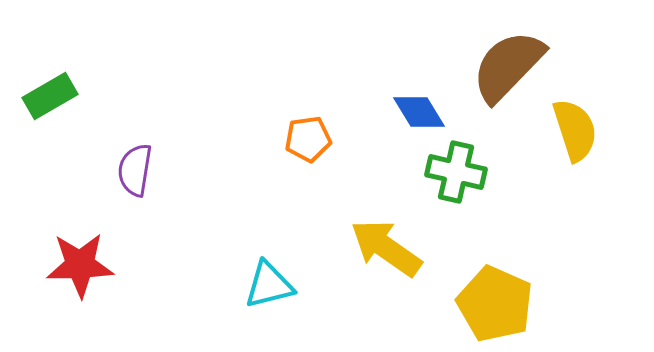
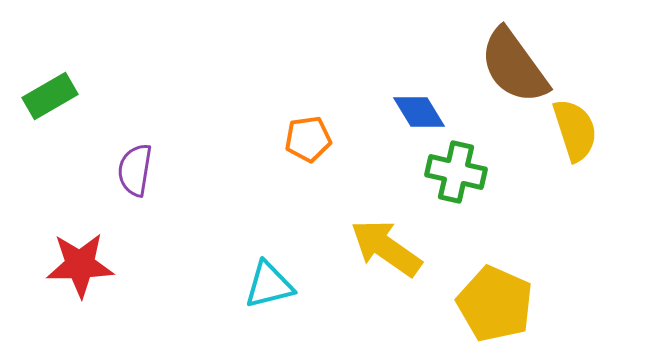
brown semicircle: moved 6 px right; rotated 80 degrees counterclockwise
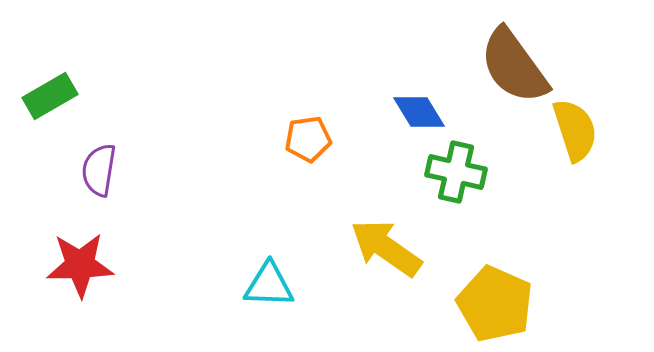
purple semicircle: moved 36 px left
cyan triangle: rotated 16 degrees clockwise
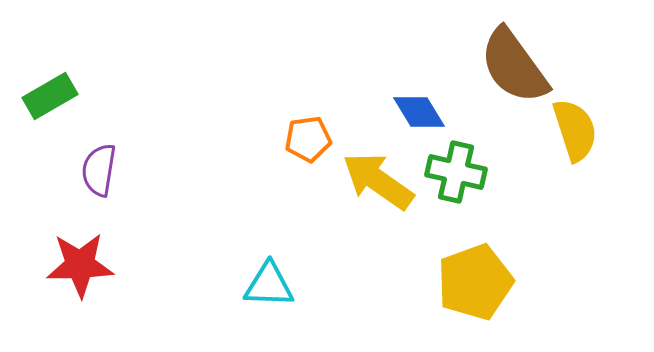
yellow arrow: moved 8 px left, 67 px up
yellow pentagon: moved 20 px left, 22 px up; rotated 28 degrees clockwise
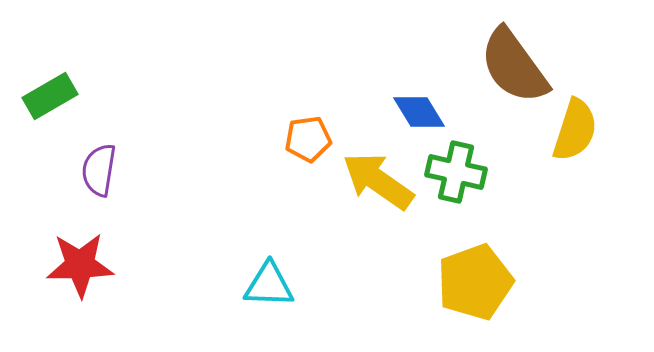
yellow semicircle: rotated 36 degrees clockwise
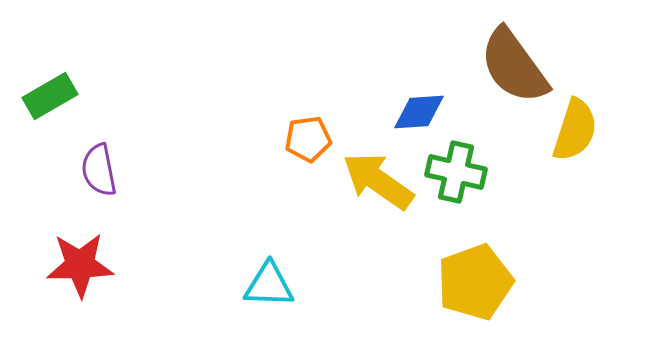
blue diamond: rotated 62 degrees counterclockwise
purple semicircle: rotated 20 degrees counterclockwise
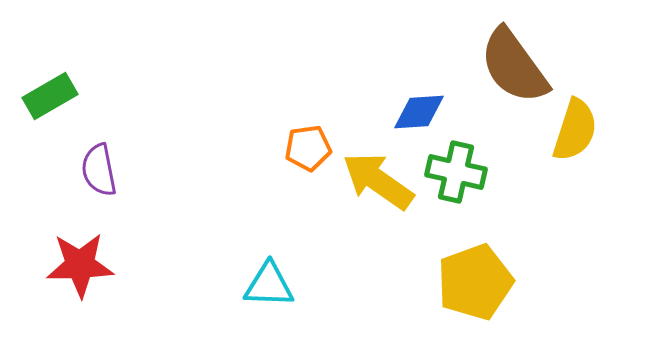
orange pentagon: moved 9 px down
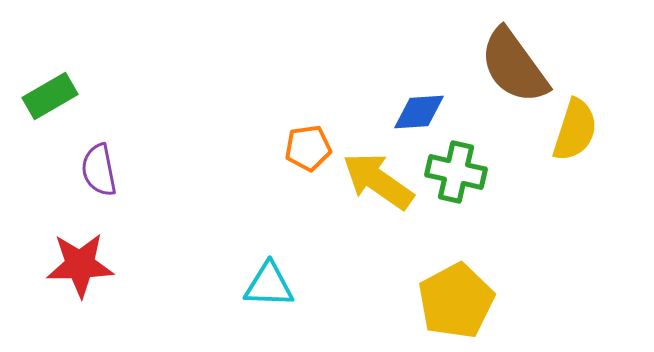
yellow pentagon: moved 19 px left, 19 px down; rotated 8 degrees counterclockwise
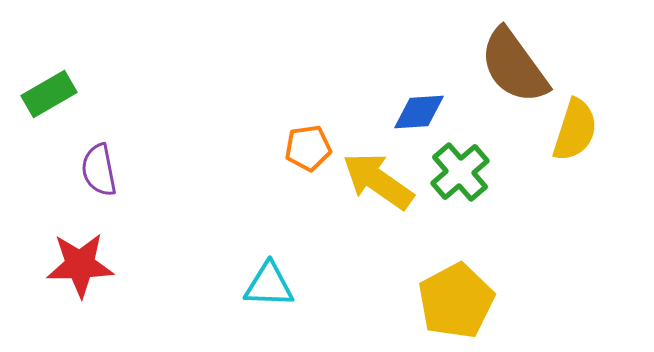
green rectangle: moved 1 px left, 2 px up
green cross: moved 4 px right; rotated 36 degrees clockwise
